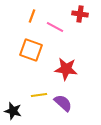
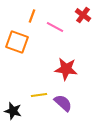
red cross: moved 3 px right, 1 px down; rotated 28 degrees clockwise
orange square: moved 14 px left, 8 px up
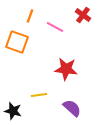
orange line: moved 2 px left
purple semicircle: moved 9 px right, 5 px down
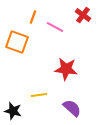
orange line: moved 3 px right, 1 px down
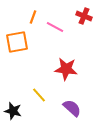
red cross: moved 1 px right, 1 px down; rotated 14 degrees counterclockwise
orange square: rotated 30 degrees counterclockwise
yellow line: rotated 56 degrees clockwise
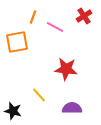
red cross: rotated 35 degrees clockwise
purple semicircle: rotated 42 degrees counterclockwise
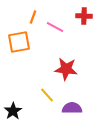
red cross: rotated 35 degrees clockwise
orange square: moved 2 px right
yellow line: moved 8 px right
black star: rotated 24 degrees clockwise
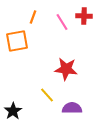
pink line: moved 7 px right, 5 px up; rotated 30 degrees clockwise
orange square: moved 2 px left, 1 px up
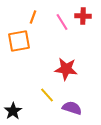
red cross: moved 1 px left
orange square: moved 2 px right
purple semicircle: rotated 18 degrees clockwise
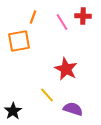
red star: rotated 20 degrees clockwise
purple semicircle: moved 1 px right, 1 px down
